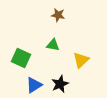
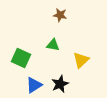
brown star: moved 2 px right
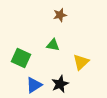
brown star: rotated 24 degrees counterclockwise
yellow triangle: moved 2 px down
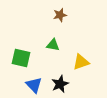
green square: rotated 12 degrees counterclockwise
yellow triangle: rotated 24 degrees clockwise
blue triangle: rotated 42 degrees counterclockwise
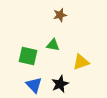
green square: moved 7 px right, 2 px up
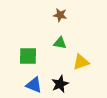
brown star: rotated 24 degrees clockwise
green triangle: moved 7 px right, 2 px up
green square: rotated 12 degrees counterclockwise
blue triangle: rotated 24 degrees counterclockwise
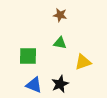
yellow triangle: moved 2 px right
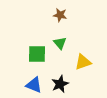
green triangle: rotated 40 degrees clockwise
green square: moved 9 px right, 2 px up
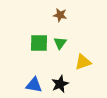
green triangle: rotated 16 degrees clockwise
green square: moved 2 px right, 11 px up
blue triangle: rotated 12 degrees counterclockwise
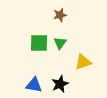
brown star: rotated 24 degrees counterclockwise
